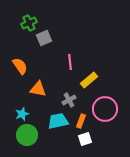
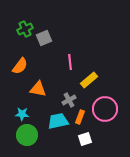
green cross: moved 4 px left, 6 px down
orange semicircle: rotated 72 degrees clockwise
cyan star: rotated 24 degrees clockwise
orange rectangle: moved 1 px left, 4 px up
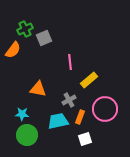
orange semicircle: moved 7 px left, 16 px up
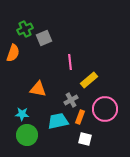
orange semicircle: moved 3 px down; rotated 18 degrees counterclockwise
gray cross: moved 2 px right
white square: rotated 32 degrees clockwise
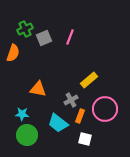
pink line: moved 25 px up; rotated 28 degrees clockwise
orange rectangle: moved 1 px up
cyan trapezoid: moved 2 px down; rotated 130 degrees counterclockwise
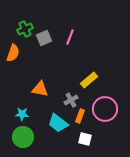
orange triangle: moved 2 px right
green circle: moved 4 px left, 2 px down
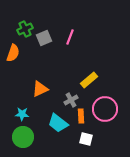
orange triangle: rotated 36 degrees counterclockwise
orange rectangle: moved 1 px right; rotated 24 degrees counterclockwise
white square: moved 1 px right
